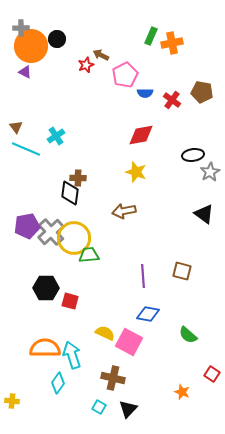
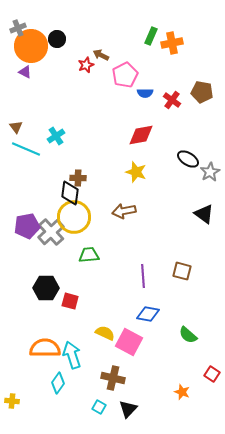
gray cross at (21, 28): moved 3 px left; rotated 21 degrees counterclockwise
black ellipse at (193, 155): moved 5 px left, 4 px down; rotated 40 degrees clockwise
yellow circle at (74, 238): moved 21 px up
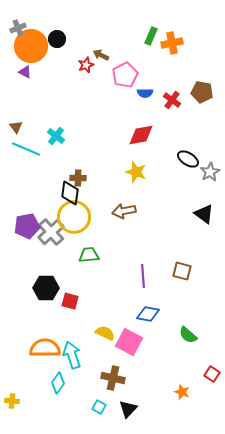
cyan cross at (56, 136): rotated 18 degrees counterclockwise
